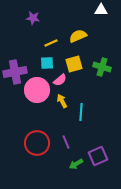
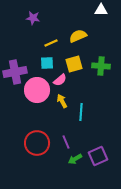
green cross: moved 1 px left, 1 px up; rotated 12 degrees counterclockwise
green arrow: moved 1 px left, 5 px up
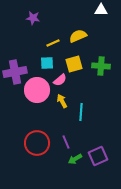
yellow line: moved 2 px right
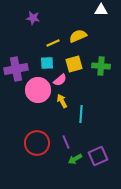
purple cross: moved 1 px right, 3 px up
pink circle: moved 1 px right
cyan line: moved 2 px down
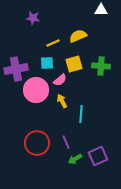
pink circle: moved 2 px left
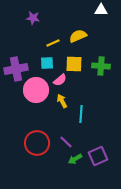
yellow square: rotated 18 degrees clockwise
purple line: rotated 24 degrees counterclockwise
